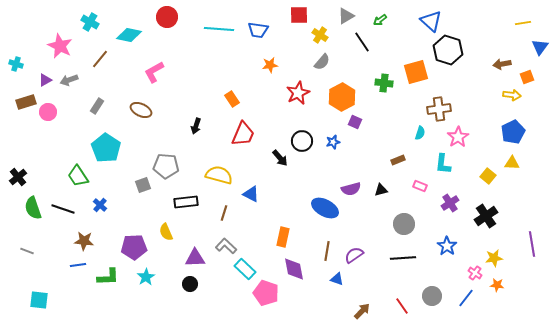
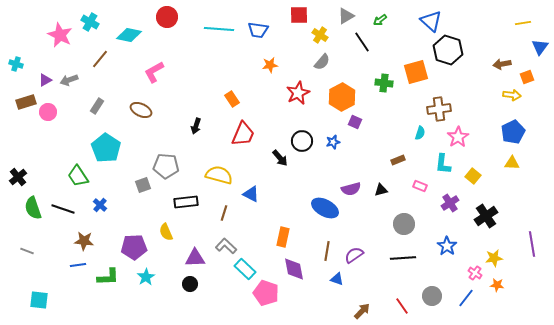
pink star at (60, 46): moved 11 px up
yellow square at (488, 176): moved 15 px left
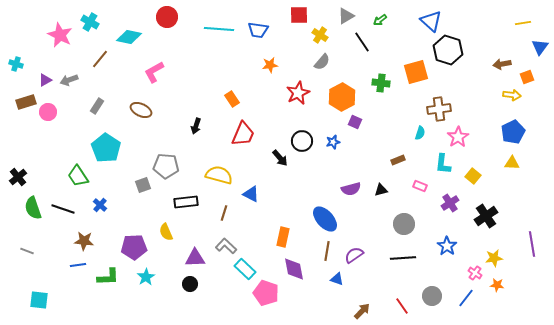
cyan diamond at (129, 35): moved 2 px down
green cross at (384, 83): moved 3 px left
blue ellipse at (325, 208): moved 11 px down; rotated 20 degrees clockwise
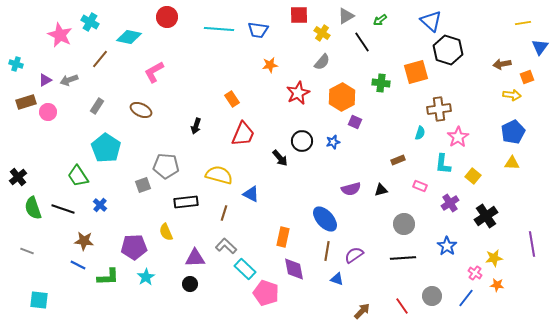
yellow cross at (320, 35): moved 2 px right, 2 px up
blue line at (78, 265): rotated 35 degrees clockwise
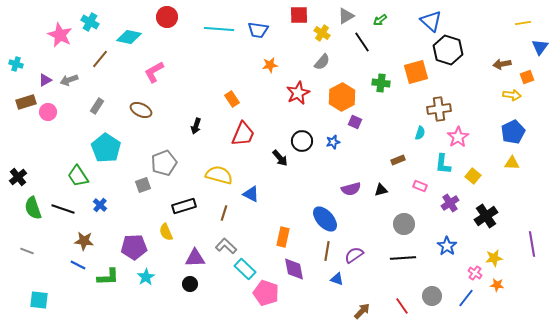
gray pentagon at (166, 166): moved 2 px left, 3 px up; rotated 25 degrees counterclockwise
black rectangle at (186, 202): moved 2 px left, 4 px down; rotated 10 degrees counterclockwise
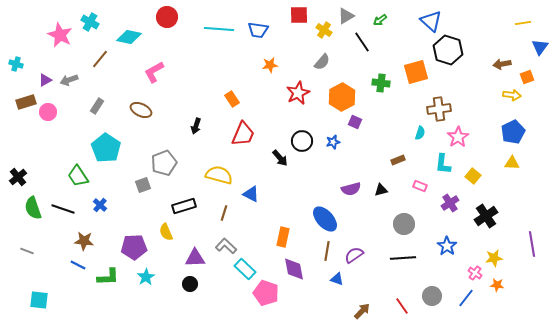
yellow cross at (322, 33): moved 2 px right, 3 px up
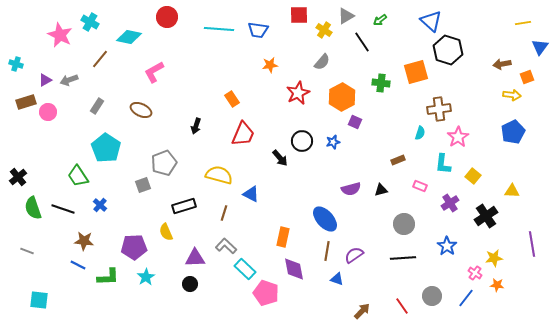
yellow triangle at (512, 163): moved 28 px down
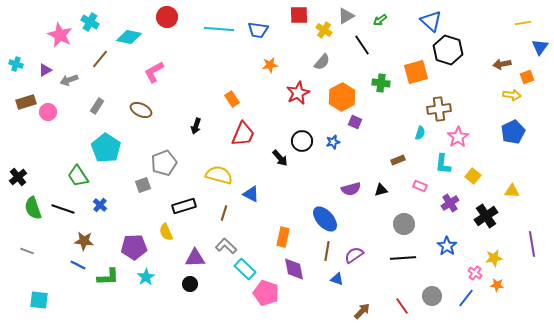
black line at (362, 42): moved 3 px down
purple triangle at (45, 80): moved 10 px up
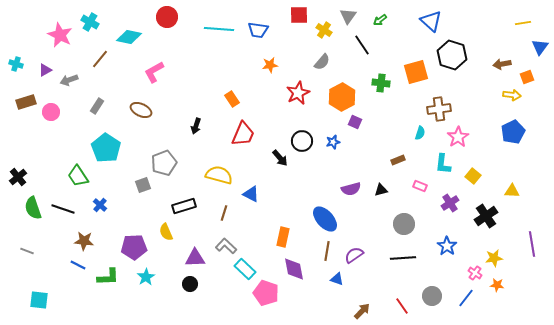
gray triangle at (346, 16): moved 2 px right; rotated 24 degrees counterclockwise
black hexagon at (448, 50): moved 4 px right, 5 px down
pink circle at (48, 112): moved 3 px right
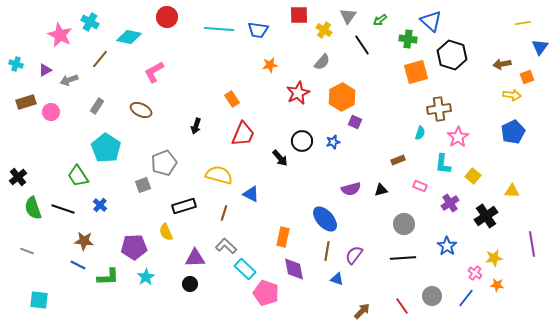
green cross at (381, 83): moved 27 px right, 44 px up
purple semicircle at (354, 255): rotated 18 degrees counterclockwise
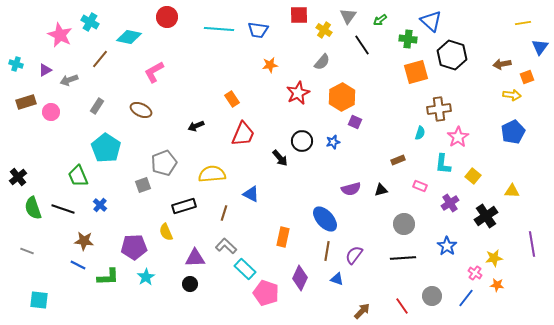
black arrow at (196, 126): rotated 49 degrees clockwise
yellow semicircle at (219, 175): moved 7 px left, 1 px up; rotated 20 degrees counterclockwise
green trapezoid at (78, 176): rotated 10 degrees clockwise
purple diamond at (294, 269): moved 6 px right, 9 px down; rotated 35 degrees clockwise
